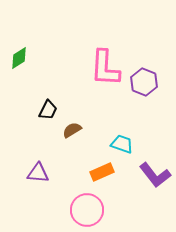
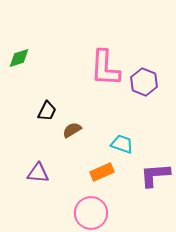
green diamond: rotated 15 degrees clockwise
black trapezoid: moved 1 px left, 1 px down
purple L-shape: rotated 124 degrees clockwise
pink circle: moved 4 px right, 3 px down
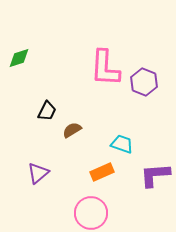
purple triangle: rotated 45 degrees counterclockwise
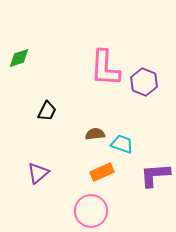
brown semicircle: moved 23 px right, 4 px down; rotated 24 degrees clockwise
pink circle: moved 2 px up
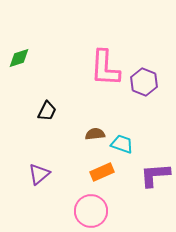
purple triangle: moved 1 px right, 1 px down
